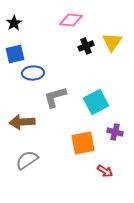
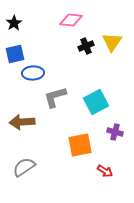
orange square: moved 3 px left, 2 px down
gray semicircle: moved 3 px left, 7 px down
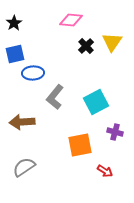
black cross: rotated 21 degrees counterclockwise
gray L-shape: rotated 35 degrees counterclockwise
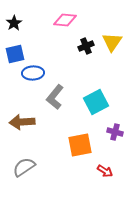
pink diamond: moved 6 px left
black cross: rotated 21 degrees clockwise
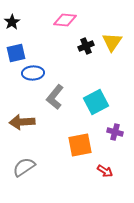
black star: moved 2 px left, 1 px up
blue square: moved 1 px right, 1 px up
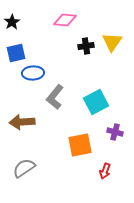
black cross: rotated 14 degrees clockwise
gray semicircle: moved 1 px down
red arrow: rotated 77 degrees clockwise
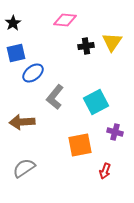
black star: moved 1 px right, 1 px down
blue ellipse: rotated 35 degrees counterclockwise
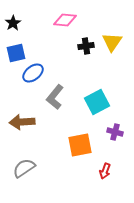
cyan square: moved 1 px right
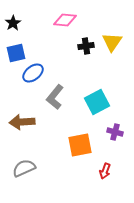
gray semicircle: rotated 10 degrees clockwise
